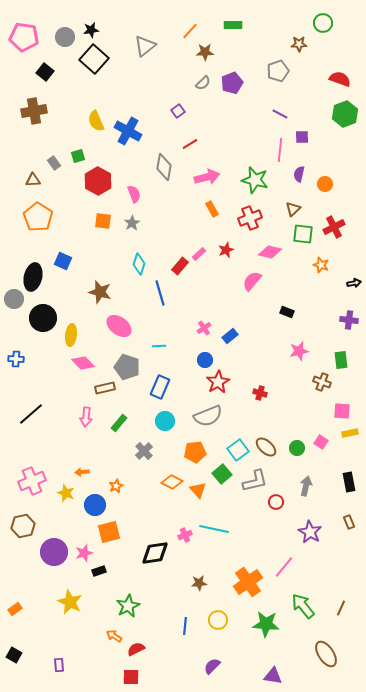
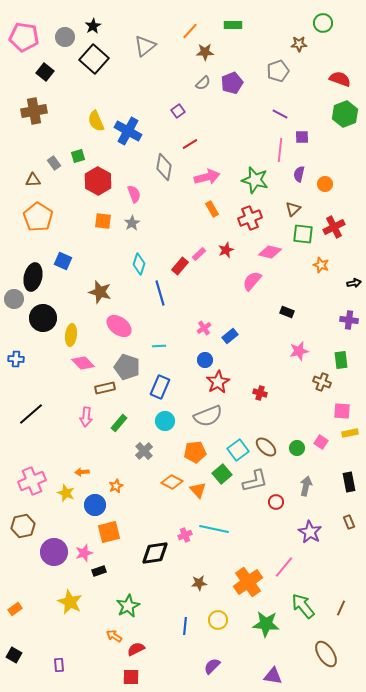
black star at (91, 30): moved 2 px right, 4 px up; rotated 21 degrees counterclockwise
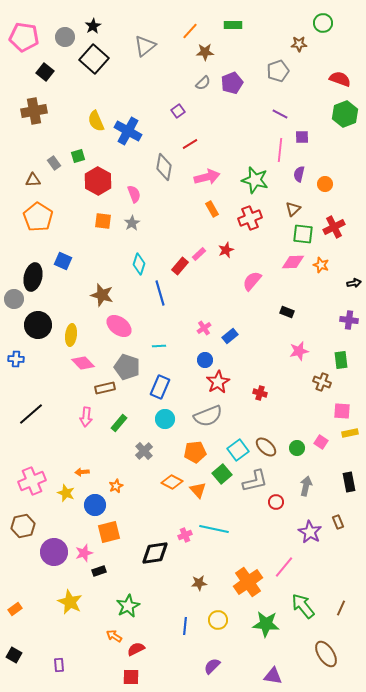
pink diamond at (270, 252): moved 23 px right, 10 px down; rotated 15 degrees counterclockwise
brown star at (100, 292): moved 2 px right, 3 px down
black circle at (43, 318): moved 5 px left, 7 px down
cyan circle at (165, 421): moved 2 px up
brown rectangle at (349, 522): moved 11 px left
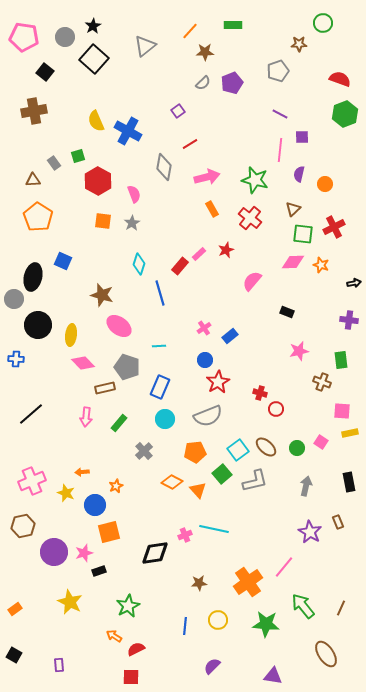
red cross at (250, 218): rotated 30 degrees counterclockwise
red circle at (276, 502): moved 93 px up
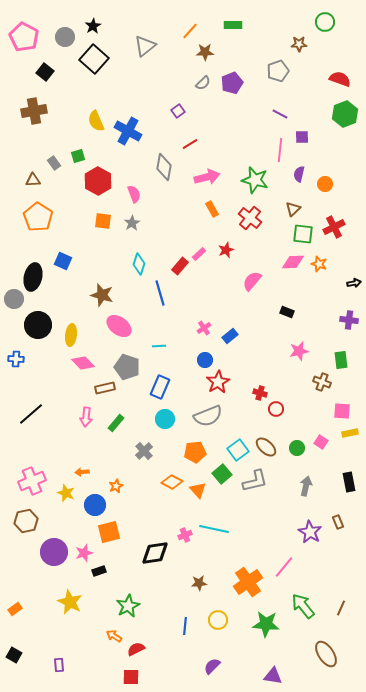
green circle at (323, 23): moved 2 px right, 1 px up
pink pentagon at (24, 37): rotated 20 degrees clockwise
orange star at (321, 265): moved 2 px left, 1 px up
green rectangle at (119, 423): moved 3 px left
brown hexagon at (23, 526): moved 3 px right, 5 px up
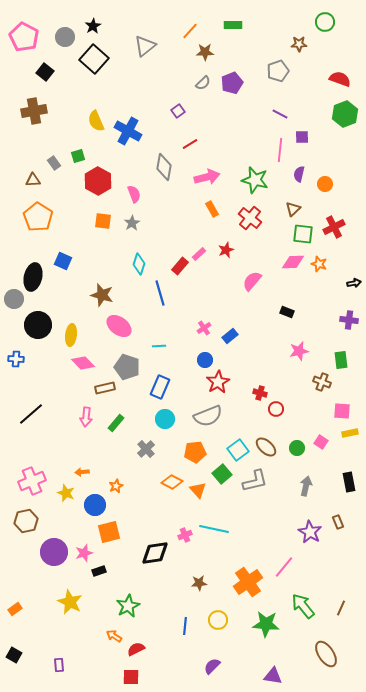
gray cross at (144, 451): moved 2 px right, 2 px up
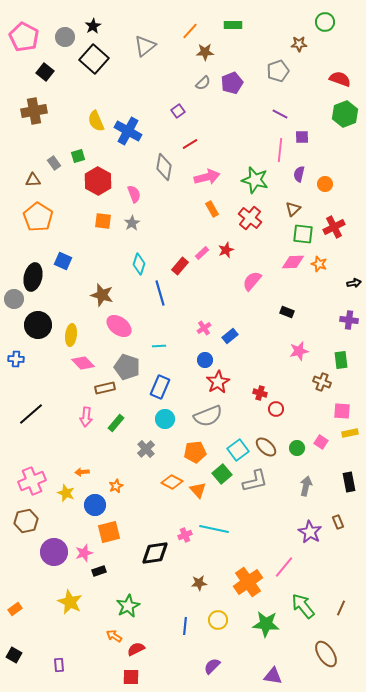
pink rectangle at (199, 254): moved 3 px right, 1 px up
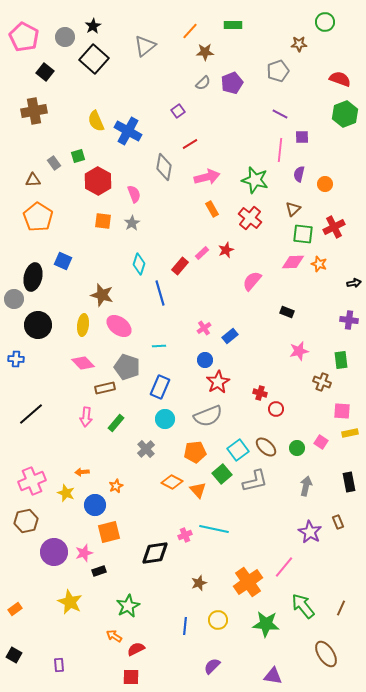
yellow ellipse at (71, 335): moved 12 px right, 10 px up
brown star at (199, 583): rotated 14 degrees counterclockwise
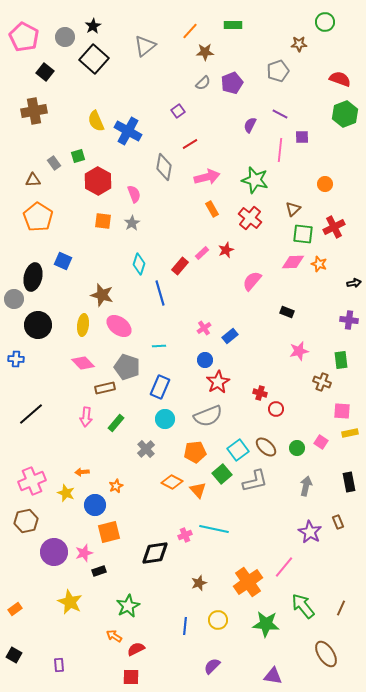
purple semicircle at (299, 174): moved 49 px left, 49 px up; rotated 14 degrees clockwise
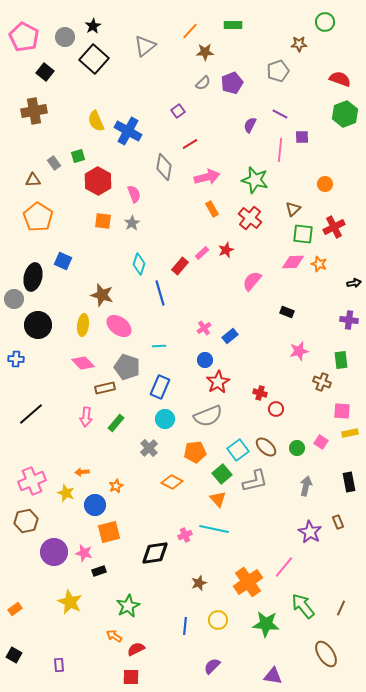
gray cross at (146, 449): moved 3 px right, 1 px up
orange triangle at (198, 490): moved 20 px right, 9 px down
pink star at (84, 553): rotated 30 degrees clockwise
